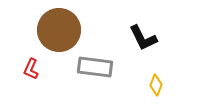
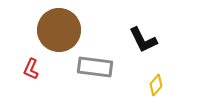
black L-shape: moved 2 px down
yellow diamond: rotated 20 degrees clockwise
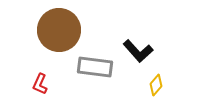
black L-shape: moved 5 px left, 11 px down; rotated 16 degrees counterclockwise
red L-shape: moved 9 px right, 15 px down
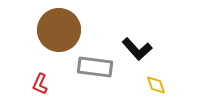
black L-shape: moved 1 px left, 2 px up
yellow diamond: rotated 60 degrees counterclockwise
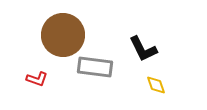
brown circle: moved 4 px right, 5 px down
black L-shape: moved 6 px right; rotated 16 degrees clockwise
red L-shape: moved 3 px left, 5 px up; rotated 95 degrees counterclockwise
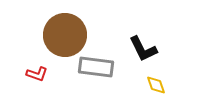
brown circle: moved 2 px right
gray rectangle: moved 1 px right
red L-shape: moved 5 px up
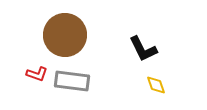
gray rectangle: moved 24 px left, 14 px down
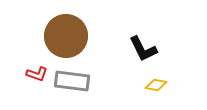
brown circle: moved 1 px right, 1 px down
yellow diamond: rotated 60 degrees counterclockwise
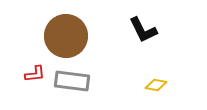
black L-shape: moved 19 px up
red L-shape: moved 2 px left; rotated 25 degrees counterclockwise
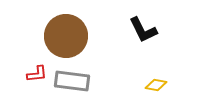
red L-shape: moved 2 px right
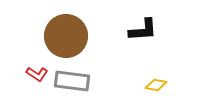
black L-shape: rotated 68 degrees counterclockwise
red L-shape: rotated 40 degrees clockwise
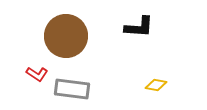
black L-shape: moved 4 px left, 3 px up; rotated 8 degrees clockwise
gray rectangle: moved 8 px down
